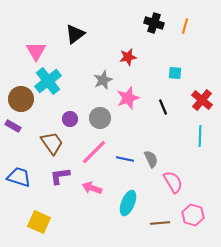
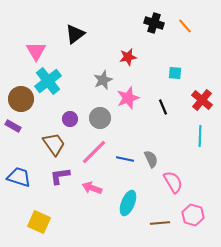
orange line: rotated 56 degrees counterclockwise
brown trapezoid: moved 2 px right, 1 px down
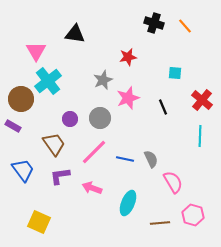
black triangle: rotated 45 degrees clockwise
blue trapezoid: moved 4 px right, 7 px up; rotated 35 degrees clockwise
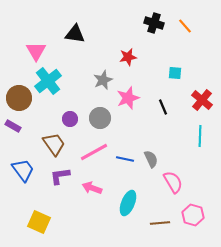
brown circle: moved 2 px left, 1 px up
pink line: rotated 16 degrees clockwise
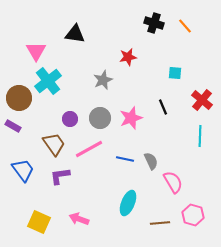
pink star: moved 3 px right, 20 px down
pink line: moved 5 px left, 3 px up
gray semicircle: moved 2 px down
pink arrow: moved 13 px left, 31 px down
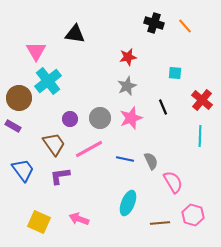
gray star: moved 24 px right, 6 px down
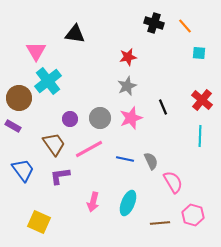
cyan square: moved 24 px right, 20 px up
pink arrow: moved 14 px right, 17 px up; rotated 96 degrees counterclockwise
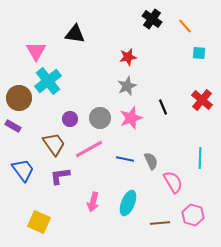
black cross: moved 2 px left, 4 px up; rotated 18 degrees clockwise
cyan line: moved 22 px down
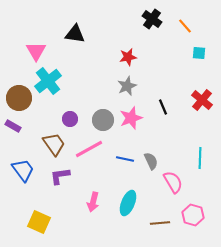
gray circle: moved 3 px right, 2 px down
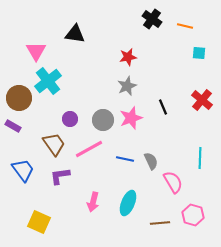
orange line: rotated 35 degrees counterclockwise
